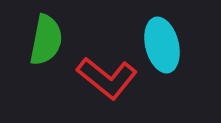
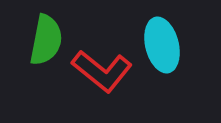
red L-shape: moved 5 px left, 7 px up
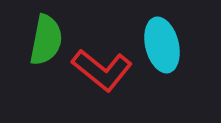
red L-shape: moved 1 px up
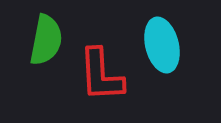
red L-shape: moved 1 px left, 5 px down; rotated 48 degrees clockwise
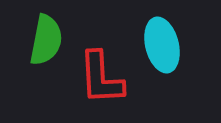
red L-shape: moved 3 px down
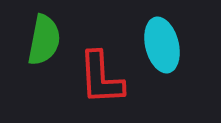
green semicircle: moved 2 px left
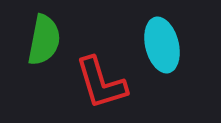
red L-shape: moved 5 px down; rotated 14 degrees counterclockwise
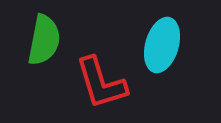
cyan ellipse: rotated 30 degrees clockwise
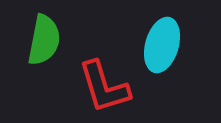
red L-shape: moved 3 px right, 4 px down
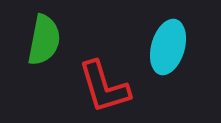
cyan ellipse: moved 6 px right, 2 px down
